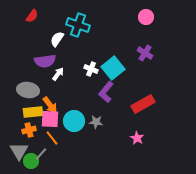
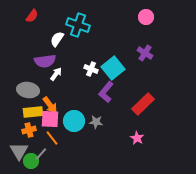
white arrow: moved 2 px left
red rectangle: rotated 15 degrees counterclockwise
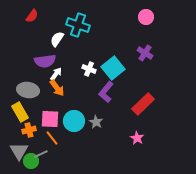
white cross: moved 2 px left
orange arrow: moved 7 px right, 17 px up
yellow rectangle: moved 13 px left; rotated 66 degrees clockwise
gray star: rotated 24 degrees clockwise
gray line: rotated 24 degrees clockwise
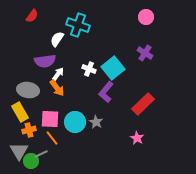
white arrow: moved 2 px right
cyan circle: moved 1 px right, 1 px down
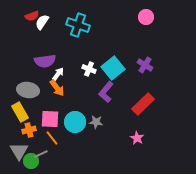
red semicircle: rotated 32 degrees clockwise
white semicircle: moved 15 px left, 17 px up
purple cross: moved 12 px down
gray star: rotated 24 degrees counterclockwise
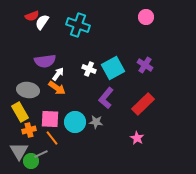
cyan square: rotated 10 degrees clockwise
orange arrow: rotated 18 degrees counterclockwise
purple L-shape: moved 6 px down
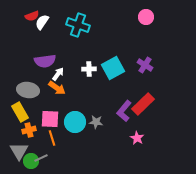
white cross: rotated 24 degrees counterclockwise
purple L-shape: moved 18 px right, 13 px down
orange line: rotated 21 degrees clockwise
gray line: moved 4 px down
